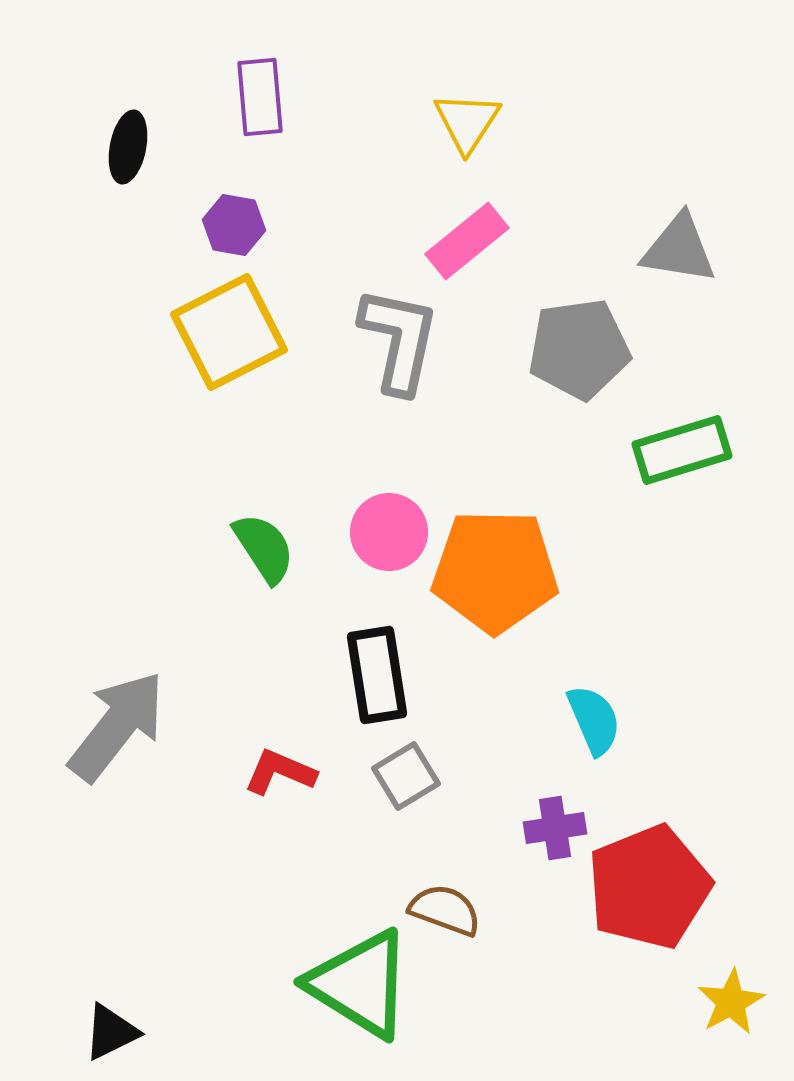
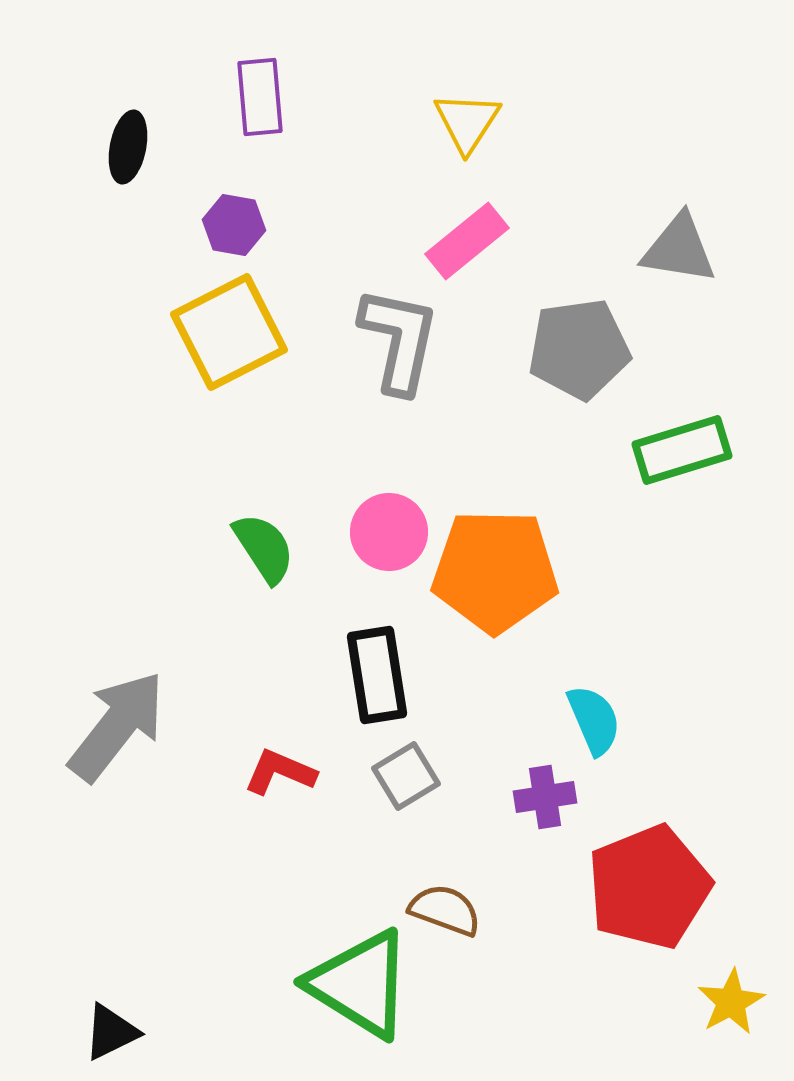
purple cross: moved 10 px left, 31 px up
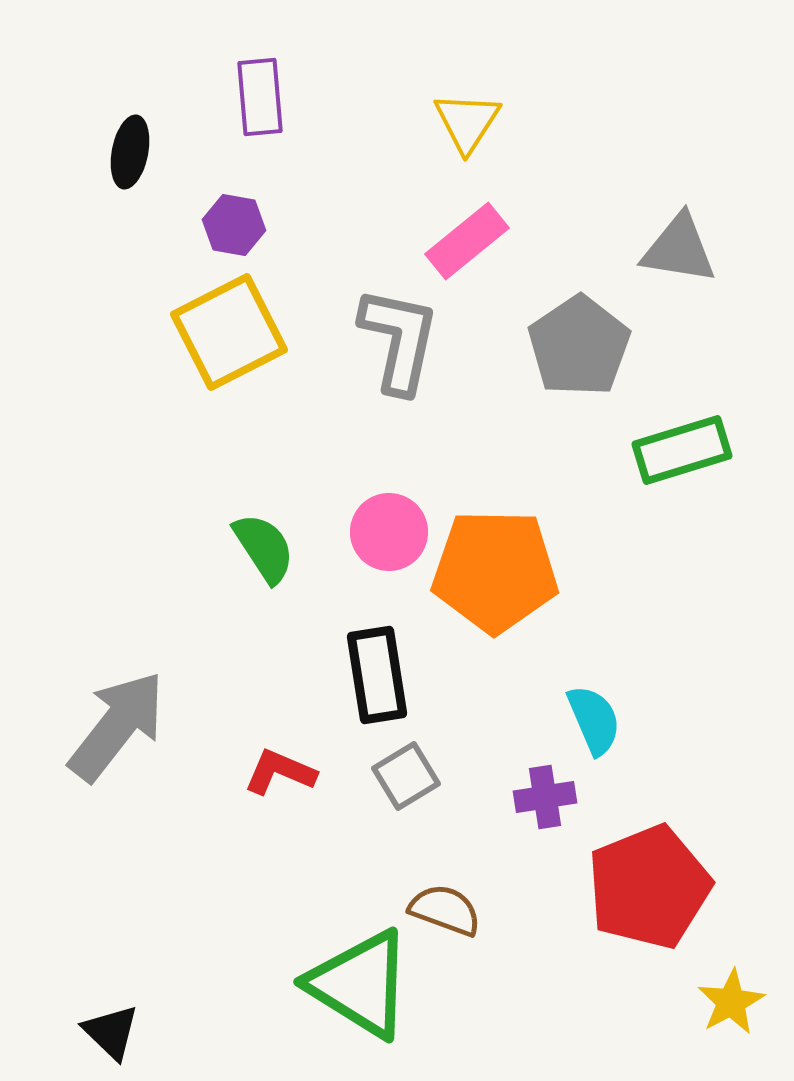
black ellipse: moved 2 px right, 5 px down
gray pentagon: moved 3 px up; rotated 26 degrees counterclockwise
black triangle: rotated 50 degrees counterclockwise
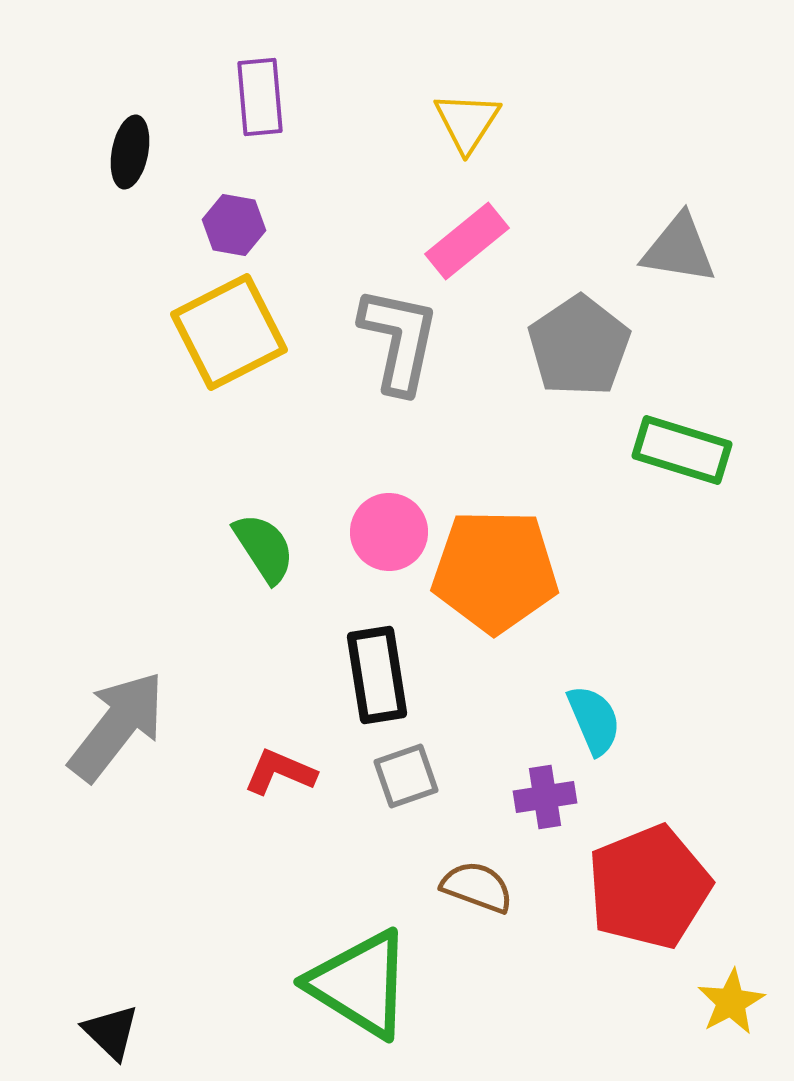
green rectangle: rotated 34 degrees clockwise
gray square: rotated 12 degrees clockwise
brown semicircle: moved 32 px right, 23 px up
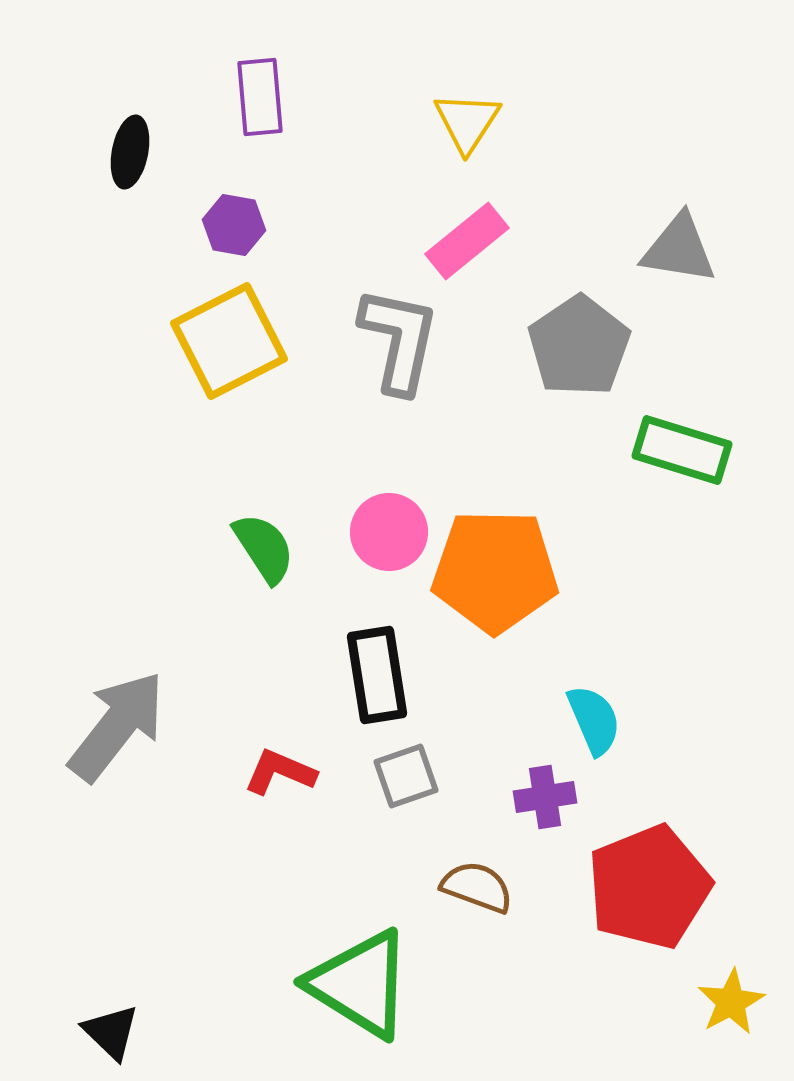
yellow square: moved 9 px down
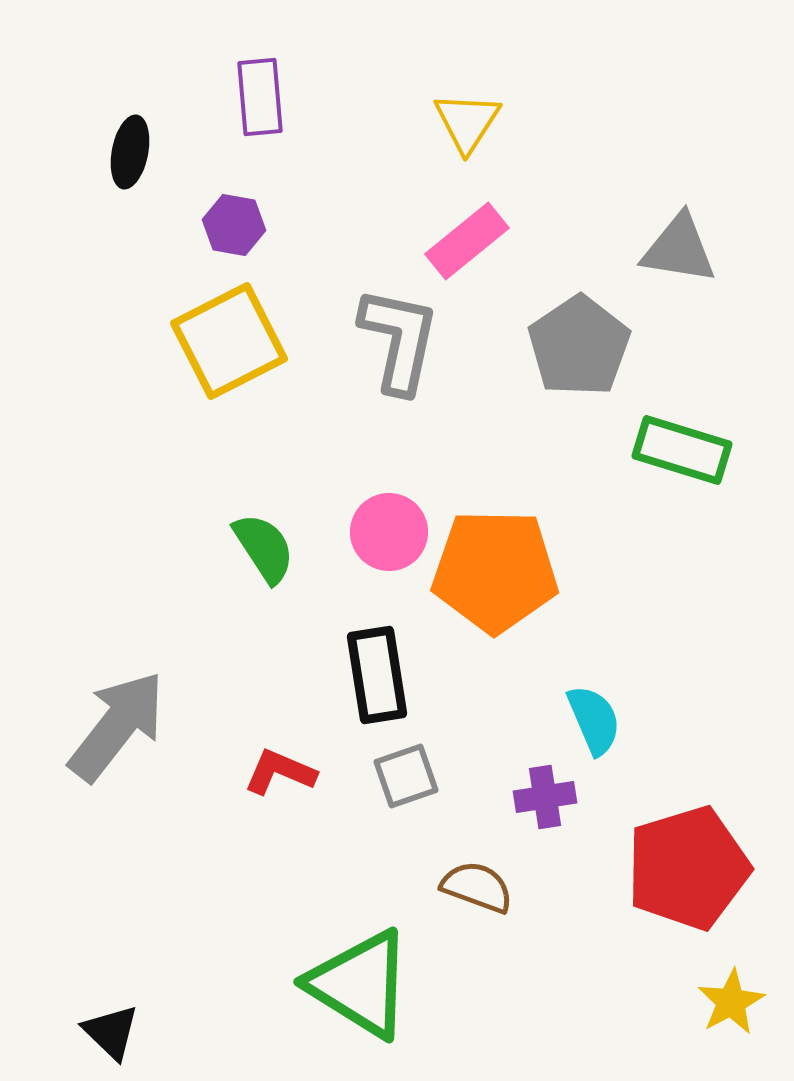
red pentagon: moved 39 px right, 19 px up; rotated 5 degrees clockwise
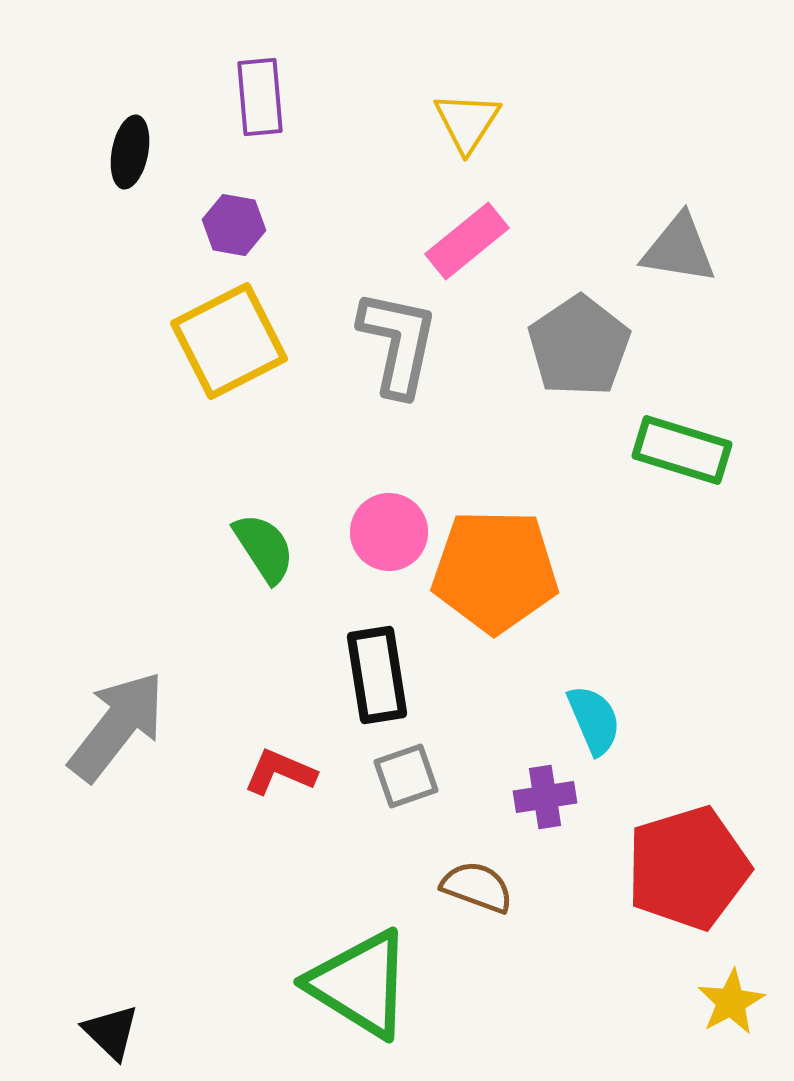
gray L-shape: moved 1 px left, 3 px down
